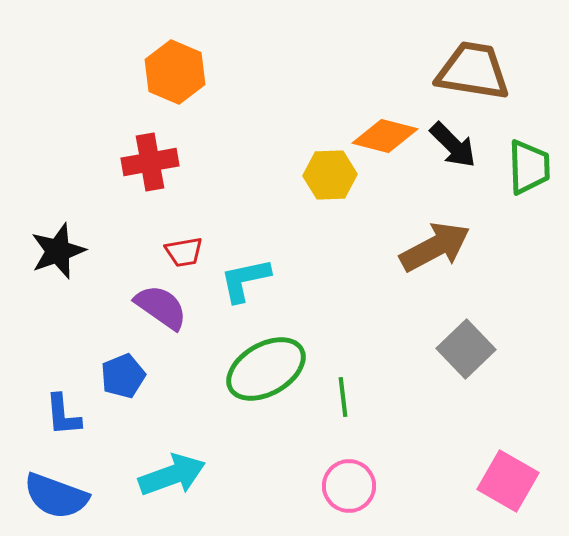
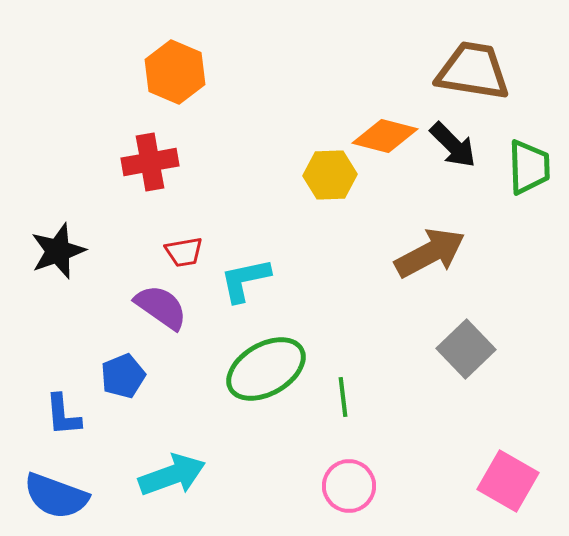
brown arrow: moved 5 px left, 6 px down
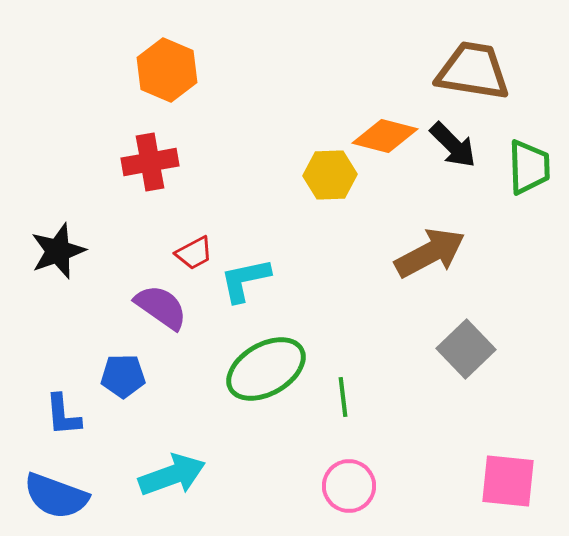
orange hexagon: moved 8 px left, 2 px up
red trapezoid: moved 10 px right, 1 px down; rotated 18 degrees counterclockwise
blue pentagon: rotated 21 degrees clockwise
pink square: rotated 24 degrees counterclockwise
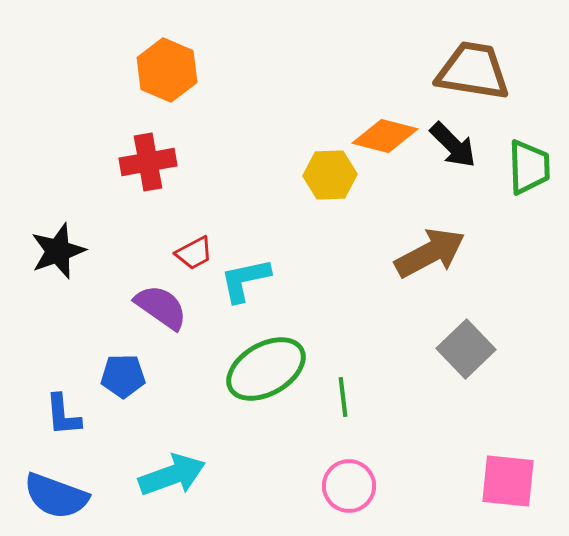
red cross: moved 2 px left
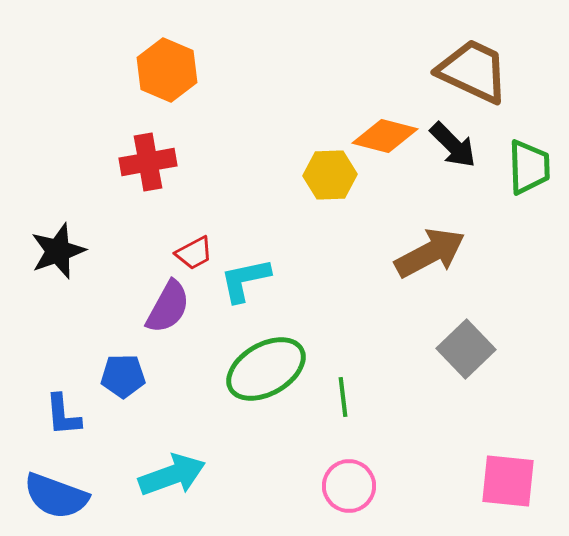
brown trapezoid: rotated 16 degrees clockwise
purple semicircle: moved 7 px right; rotated 84 degrees clockwise
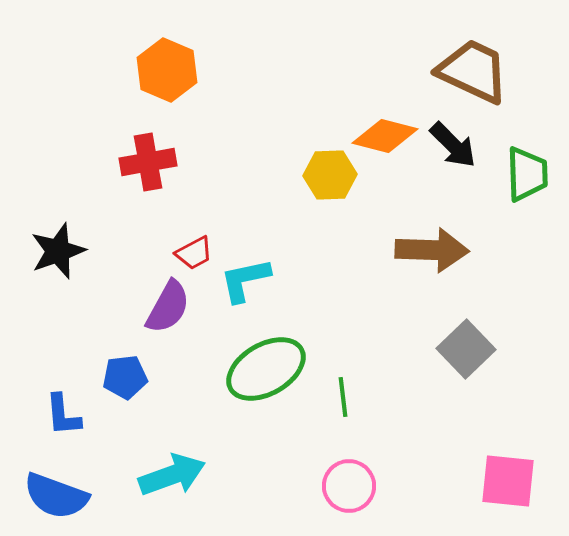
green trapezoid: moved 2 px left, 7 px down
brown arrow: moved 2 px right, 3 px up; rotated 30 degrees clockwise
blue pentagon: moved 2 px right, 1 px down; rotated 6 degrees counterclockwise
